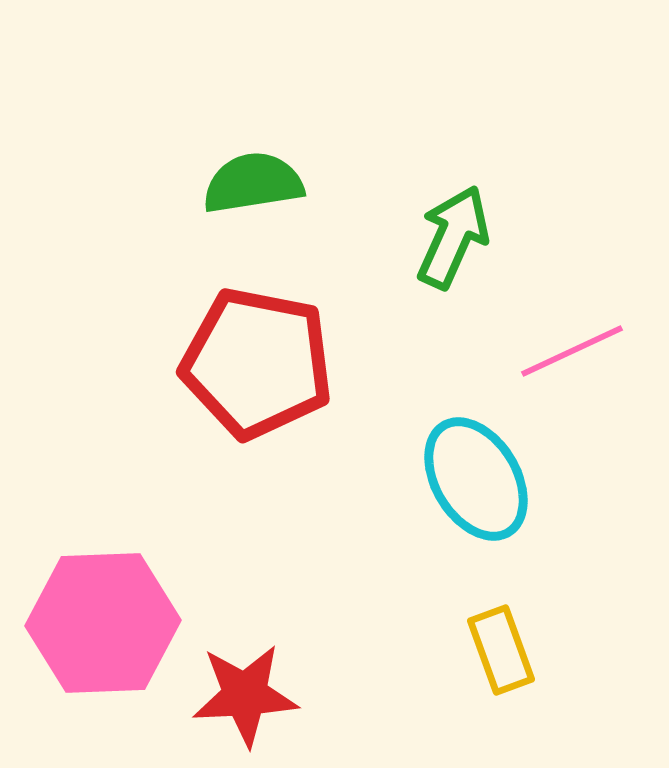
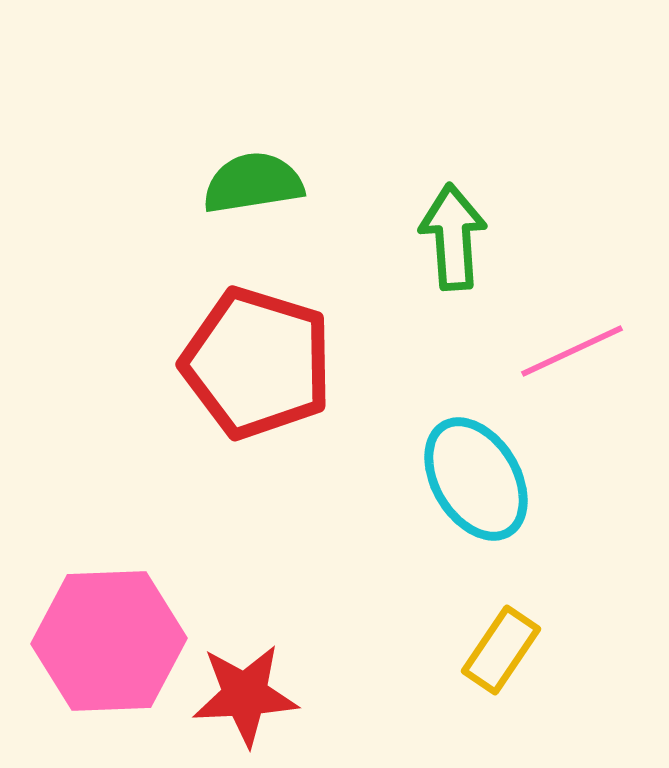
green arrow: rotated 28 degrees counterclockwise
red pentagon: rotated 6 degrees clockwise
pink hexagon: moved 6 px right, 18 px down
yellow rectangle: rotated 54 degrees clockwise
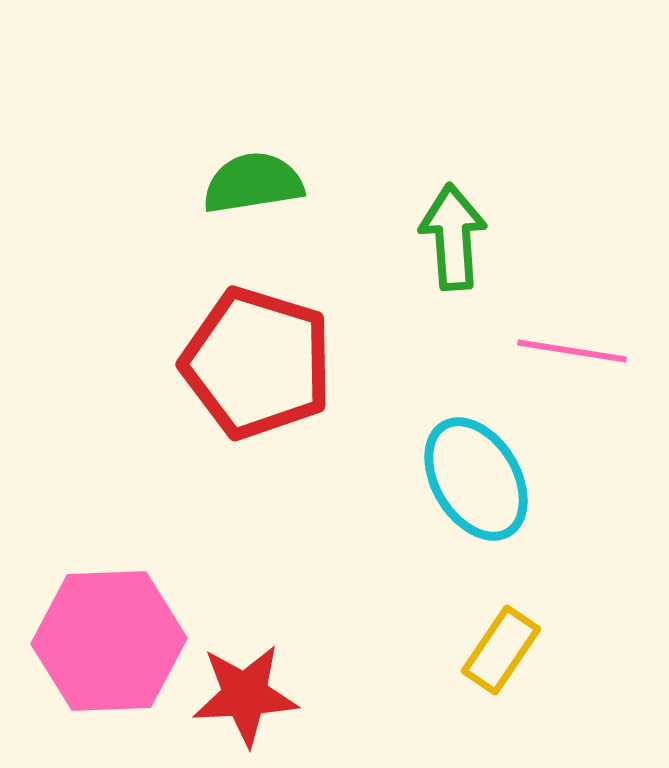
pink line: rotated 34 degrees clockwise
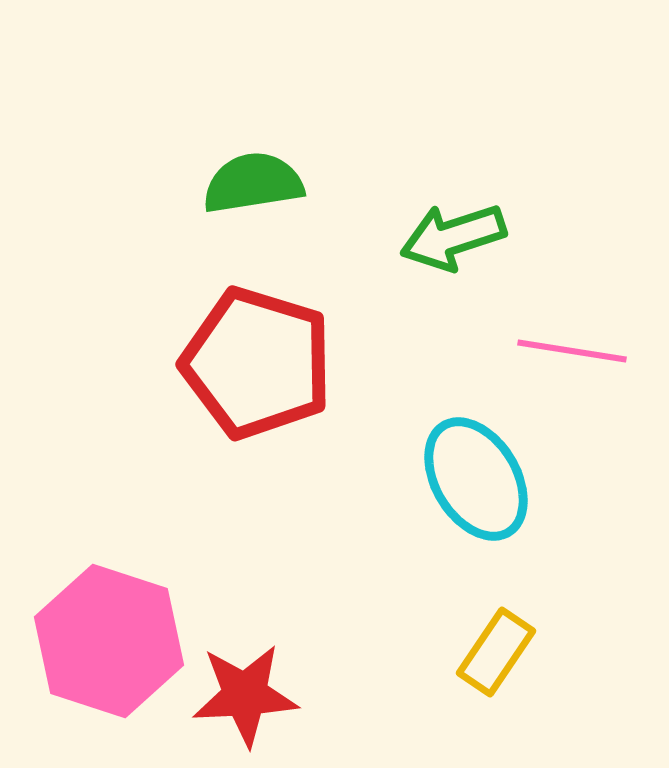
green arrow: rotated 104 degrees counterclockwise
pink hexagon: rotated 20 degrees clockwise
yellow rectangle: moved 5 px left, 2 px down
